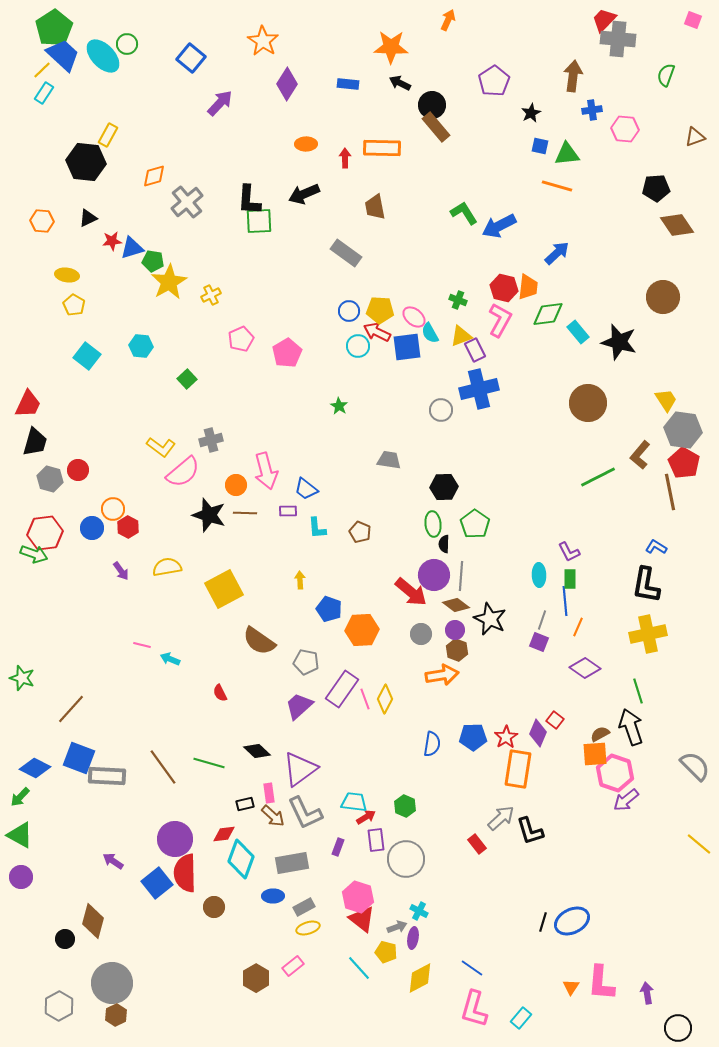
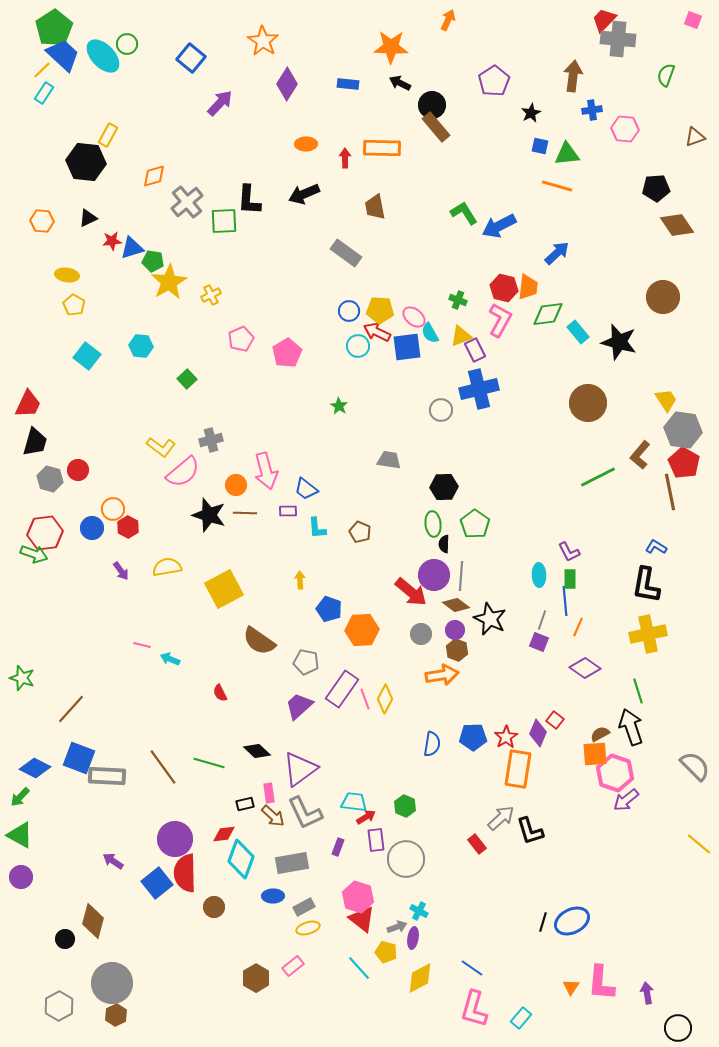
green square at (259, 221): moved 35 px left
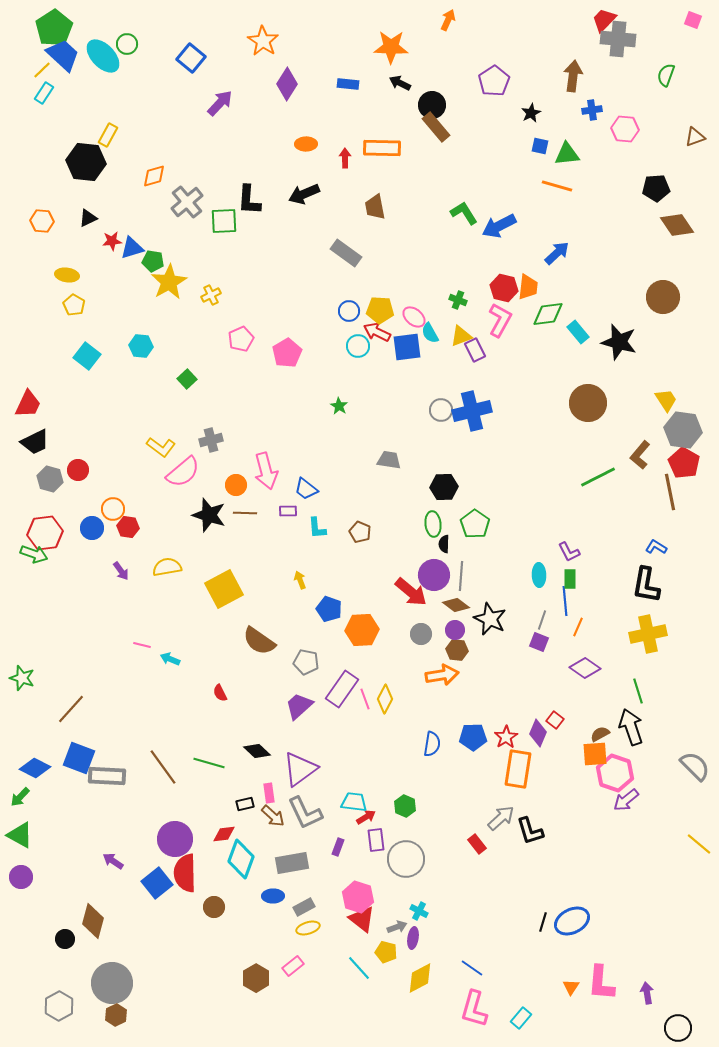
blue cross at (479, 389): moved 7 px left, 22 px down
black trapezoid at (35, 442): rotated 48 degrees clockwise
red hexagon at (128, 527): rotated 20 degrees counterclockwise
yellow arrow at (300, 580): rotated 18 degrees counterclockwise
brown hexagon at (457, 650): rotated 15 degrees counterclockwise
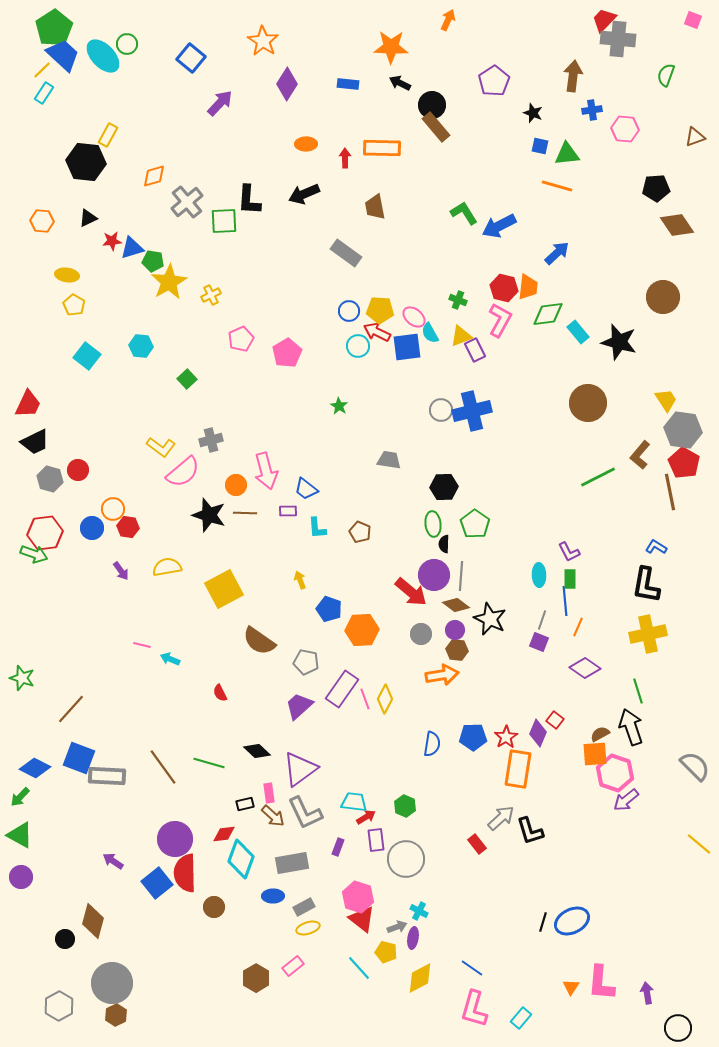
black star at (531, 113): moved 2 px right; rotated 24 degrees counterclockwise
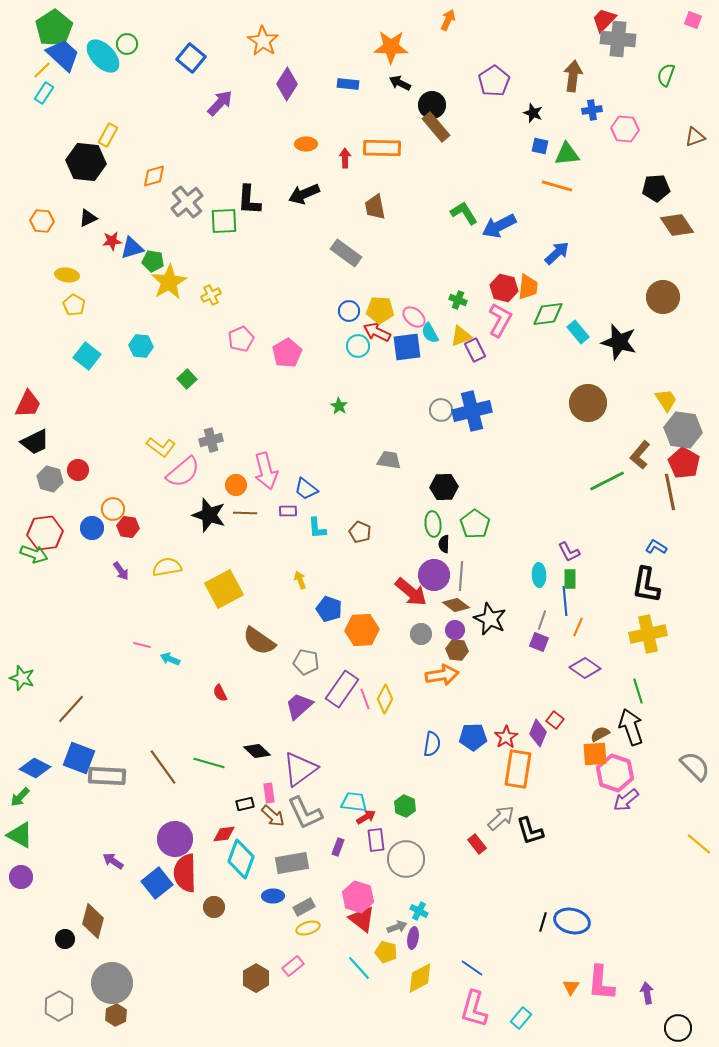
green line at (598, 477): moved 9 px right, 4 px down
blue ellipse at (572, 921): rotated 40 degrees clockwise
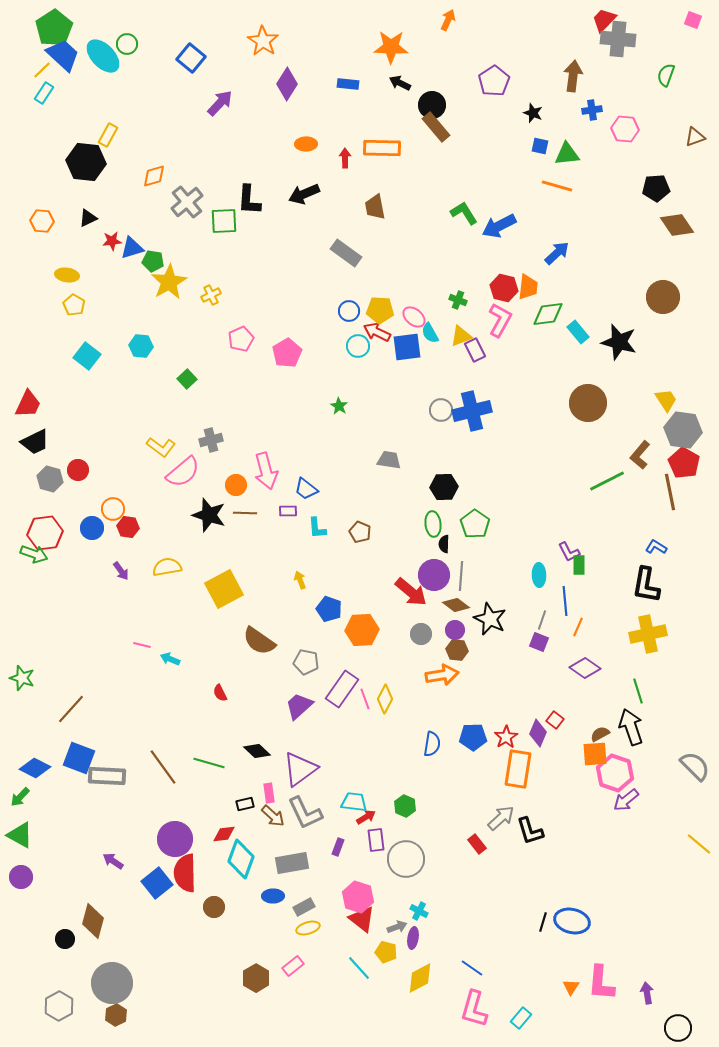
green rectangle at (570, 579): moved 9 px right, 14 px up
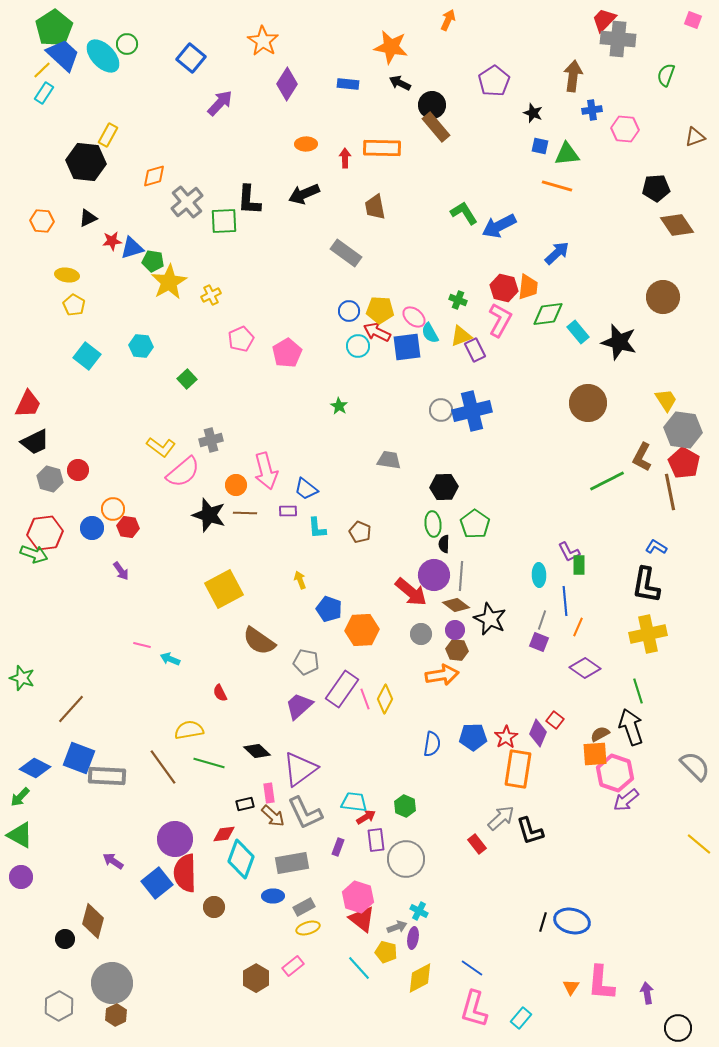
orange star at (391, 47): rotated 8 degrees clockwise
brown L-shape at (640, 455): moved 2 px right, 2 px down; rotated 12 degrees counterclockwise
yellow semicircle at (167, 567): moved 22 px right, 163 px down
